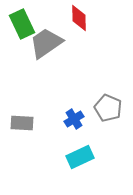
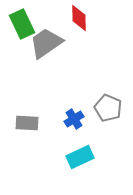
gray rectangle: moved 5 px right
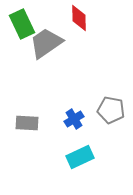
gray pentagon: moved 3 px right, 2 px down; rotated 12 degrees counterclockwise
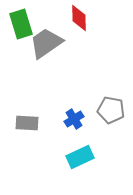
green rectangle: moved 1 px left; rotated 8 degrees clockwise
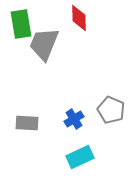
green rectangle: rotated 8 degrees clockwise
gray trapezoid: moved 2 px left, 1 px down; rotated 33 degrees counterclockwise
gray pentagon: rotated 12 degrees clockwise
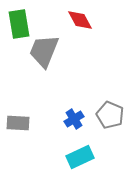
red diamond: moved 1 px right, 2 px down; rotated 28 degrees counterclockwise
green rectangle: moved 2 px left
gray trapezoid: moved 7 px down
gray pentagon: moved 1 px left, 5 px down
gray rectangle: moved 9 px left
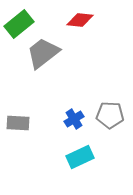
red diamond: rotated 56 degrees counterclockwise
green rectangle: rotated 60 degrees clockwise
gray trapezoid: moved 1 px left, 2 px down; rotated 30 degrees clockwise
gray pentagon: rotated 20 degrees counterclockwise
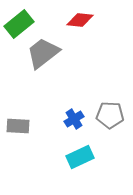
gray rectangle: moved 3 px down
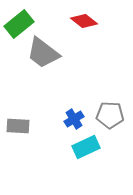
red diamond: moved 4 px right, 1 px down; rotated 32 degrees clockwise
gray trapezoid: rotated 105 degrees counterclockwise
cyan rectangle: moved 6 px right, 10 px up
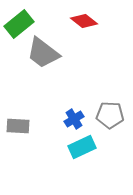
cyan rectangle: moved 4 px left
